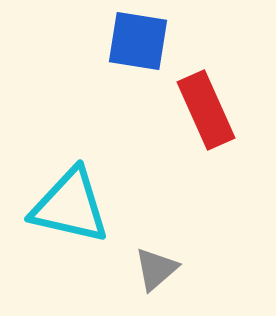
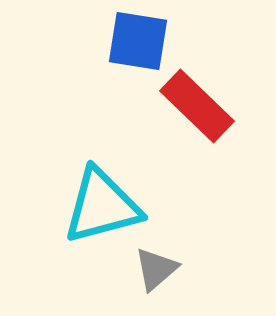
red rectangle: moved 9 px left, 4 px up; rotated 22 degrees counterclockwise
cyan triangle: moved 32 px right; rotated 28 degrees counterclockwise
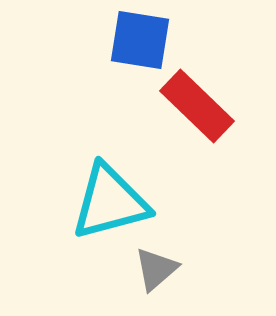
blue square: moved 2 px right, 1 px up
cyan triangle: moved 8 px right, 4 px up
